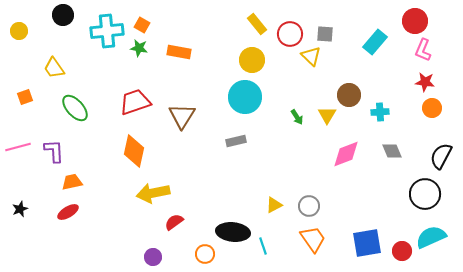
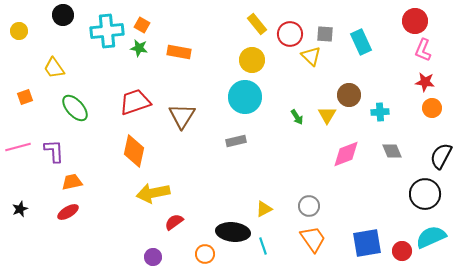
cyan rectangle at (375, 42): moved 14 px left; rotated 65 degrees counterclockwise
yellow triangle at (274, 205): moved 10 px left, 4 px down
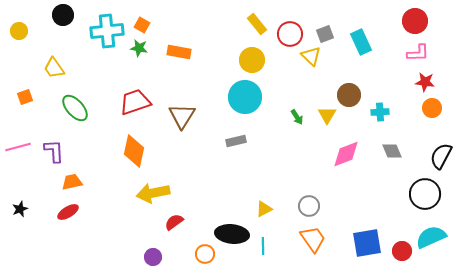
gray square at (325, 34): rotated 24 degrees counterclockwise
pink L-shape at (423, 50): moved 5 px left, 3 px down; rotated 115 degrees counterclockwise
black ellipse at (233, 232): moved 1 px left, 2 px down
cyan line at (263, 246): rotated 18 degrees clockwise
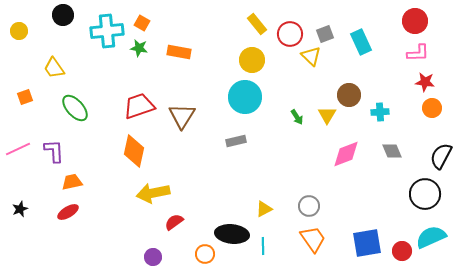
orange square at (142, 25): moved 2 px up
red trapezoid at (135, 102): moved 4 px right, 4 px down
pink line at (18, 147): moved 2 px down; rotated 10 degrees counterclockwise
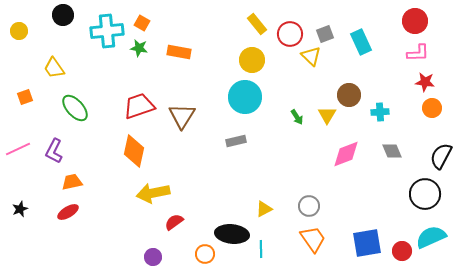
purple L-shape at (54, 151): rotated 150 degrees counterclockwise
cyan line at (263, 246): moved 2 px left, 3 px down
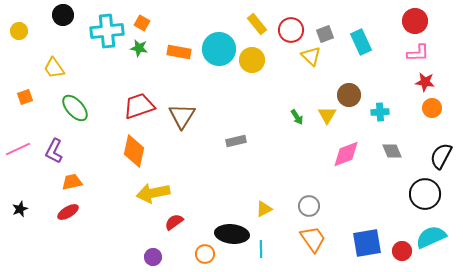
red circle at (290, 34): moved 1 px right, 4 px up
cyan circle at (245, 97): moved 26 px left, 48 px up
